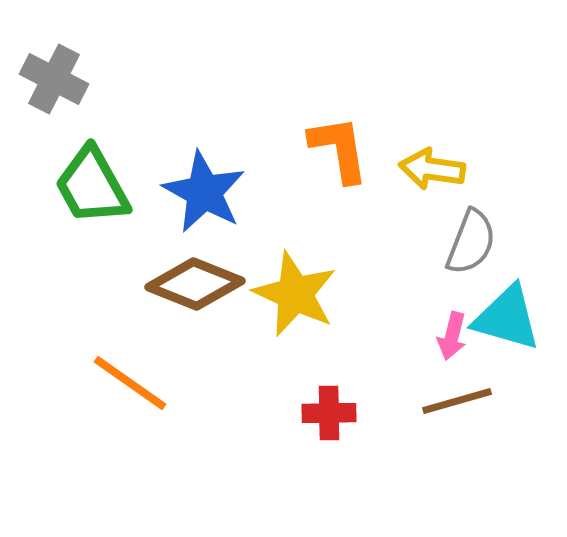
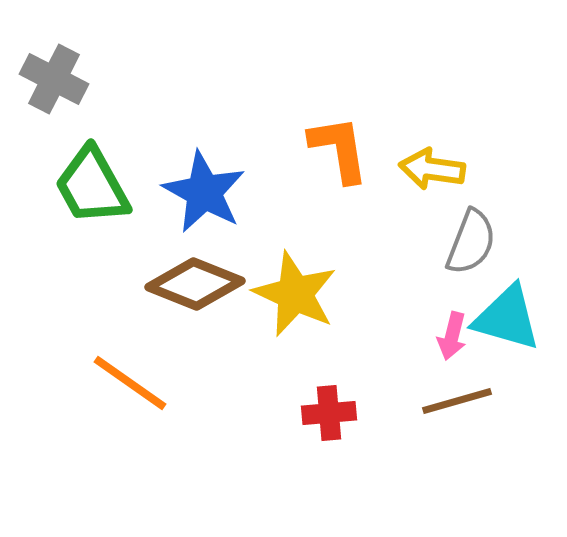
red cross: rotated 4 degrees counterclockwise
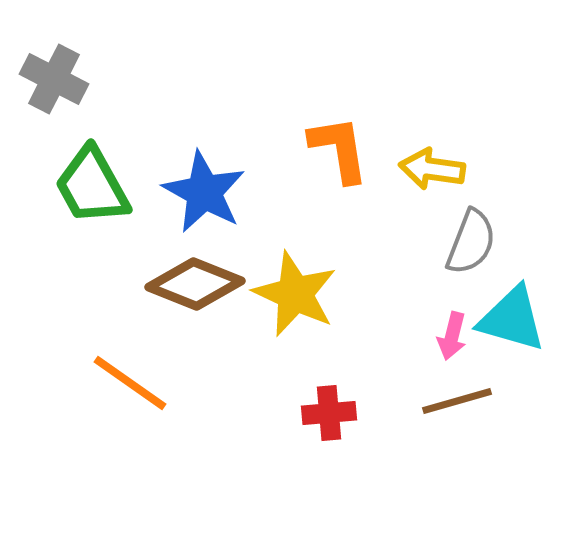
cyan triangle: moved 5 px right, 1 px down
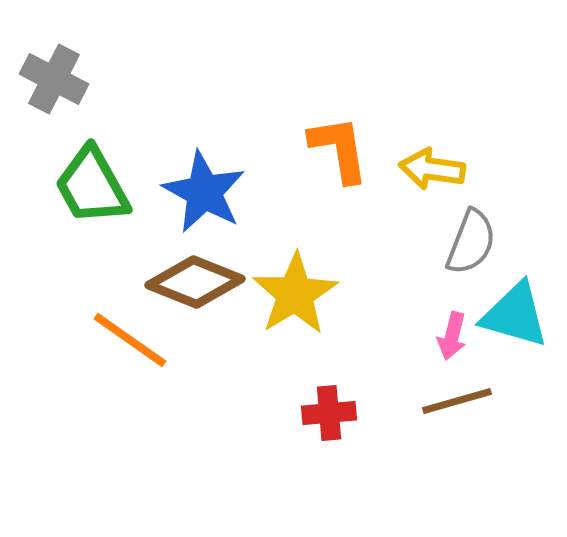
brown diamond: moved 2 px up
yellow star: rotated 16 degrees clockwise
cyan triangle: moved 3 px right, 4 px up
orange line: moved 43 px up
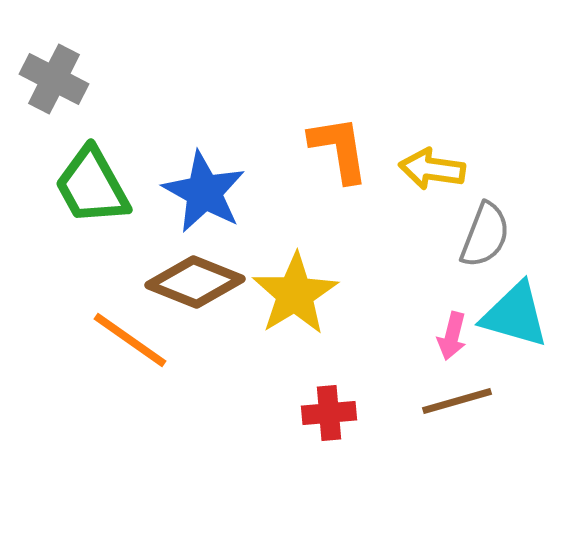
gray semicircle: moved 14 px right, 7 px up
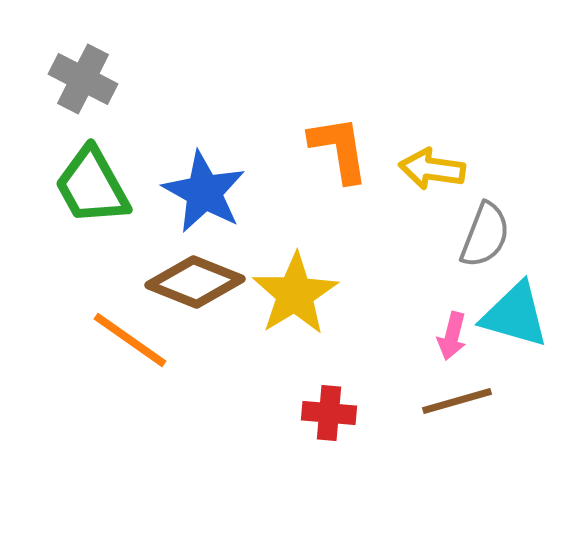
gray cross: moved 29 px right
red cross: rotated 10 degrees clockwise
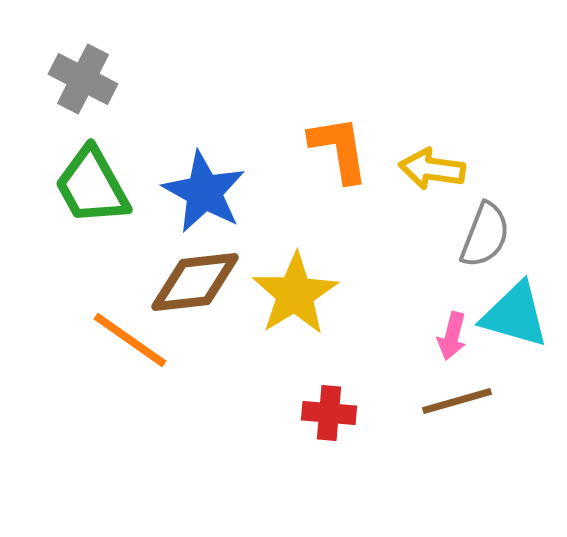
brown diamond: rotated 28 degrees counterclockwise
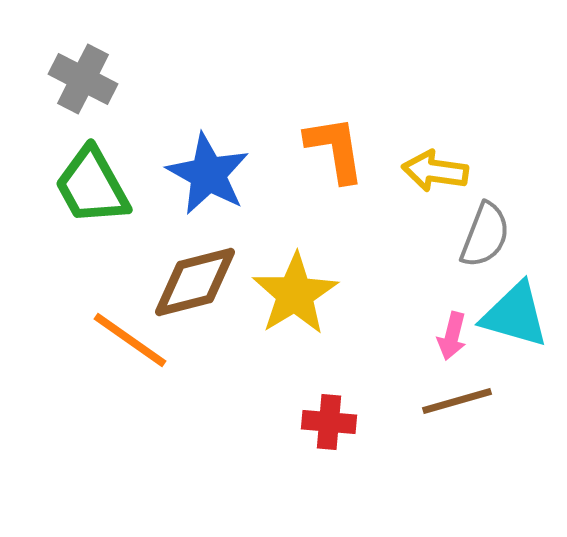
orange L-shape: moved 4 px left
yellow arrow: moved 3 px right, 2 px down
blue star: moved 4 px right, 18 px up
brown diamond: rotated 8 degrees counterclockwise
red cross: moved 9 px down
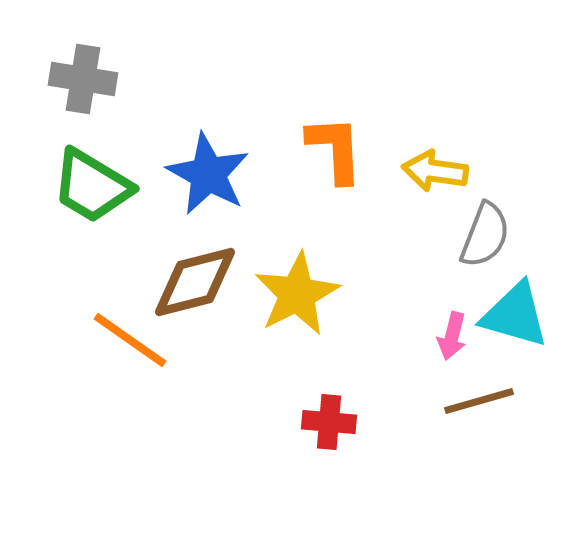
gray cross: rotated 18 degrees counterclockwise
orange L-shape: rotated 6 degrees clockwise
green trapezoid: rotated 30 degrees counterclockwise
yellow star: moved 2 px right; rotated 4 degrees clockwise
brown line: moved 22 px right
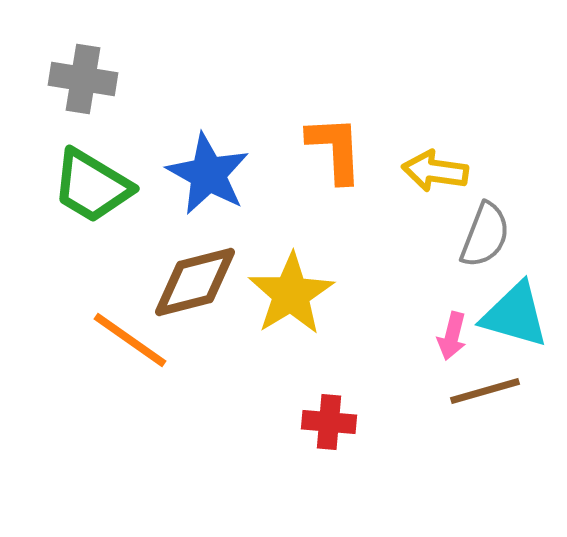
yellow star: moved 6 px left; rotated 4 degrees counterclockwise
brown line: moved 6 px right, 10 px up
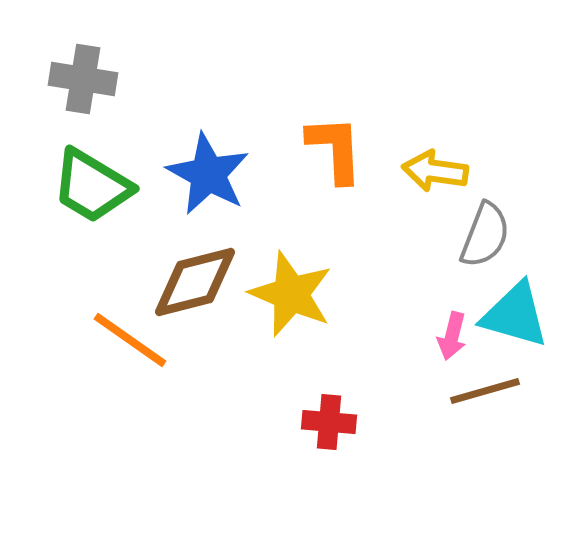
yellow star: rotated 18 degrees counterclockwise
